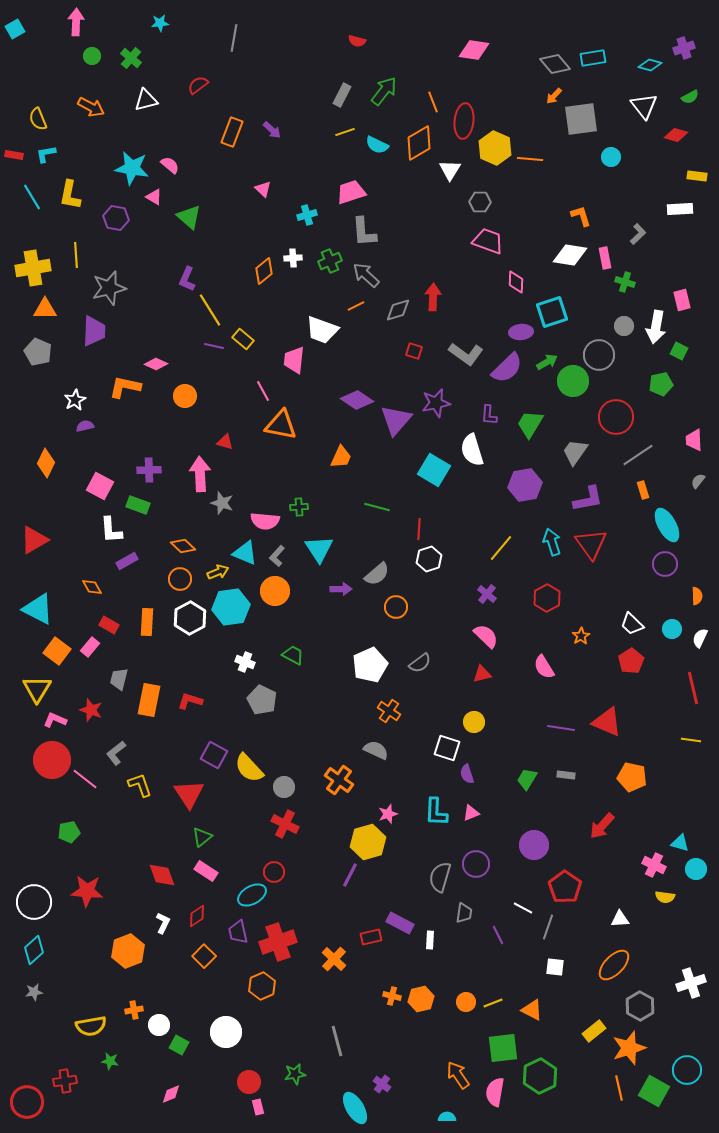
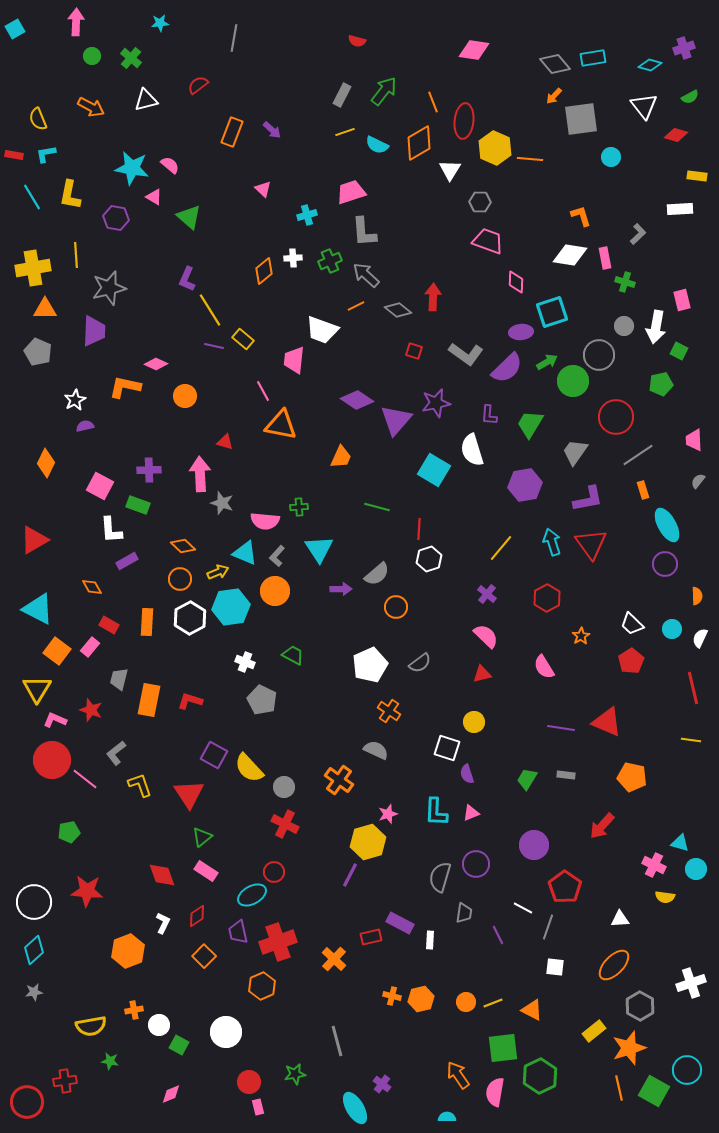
gray diamond at (398, 310): rotated 56 degrees clockwise
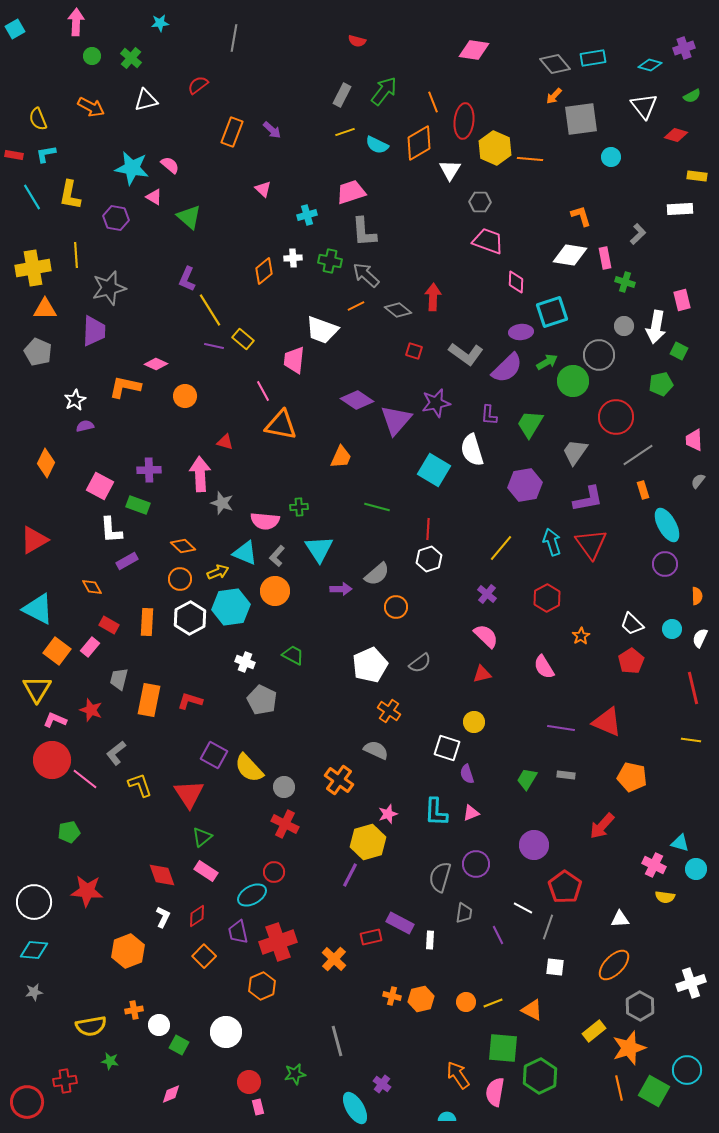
green semicircle at (690, 97): moved 2 px right, 1 px up
green cross at (330, 261): rotated 35 degrees clockwise
red line at (419, 529): moved 9 px right
white L-shape at (163, 923): moved 6 px up
cyan diamond at (34, 950): rotated 48 degrees clockwise
green square at (503, 1048): rotated 12 degrees clockwise
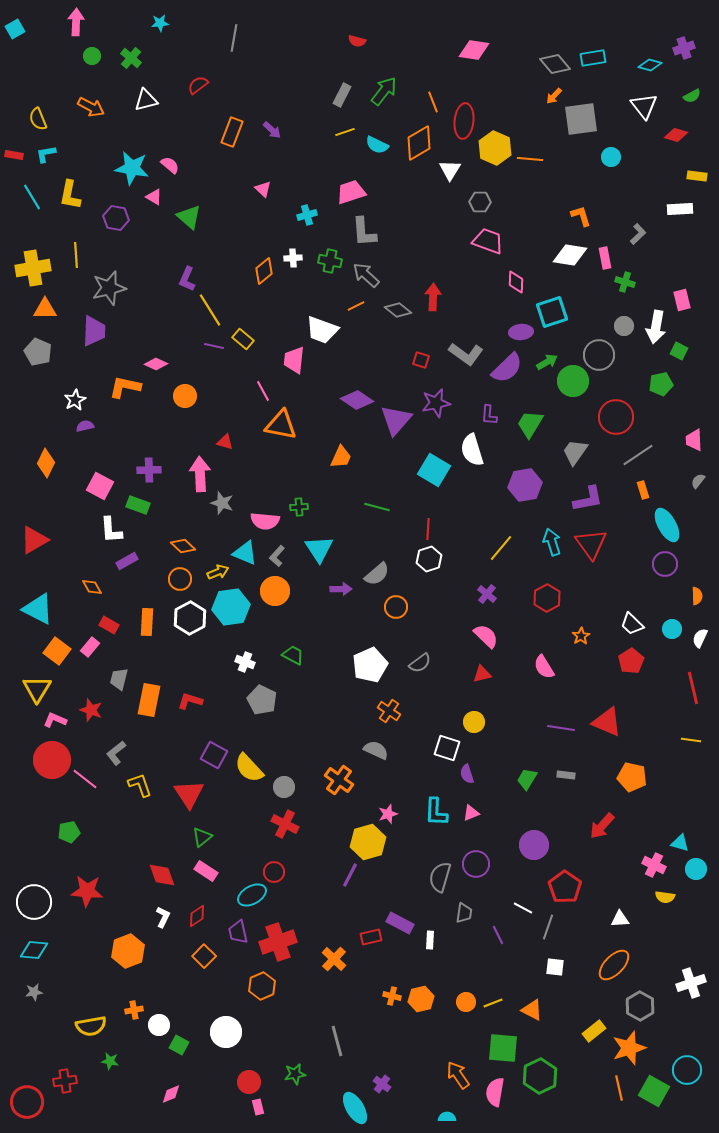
red square at (414, 351): moved 7 px right, 9 px down
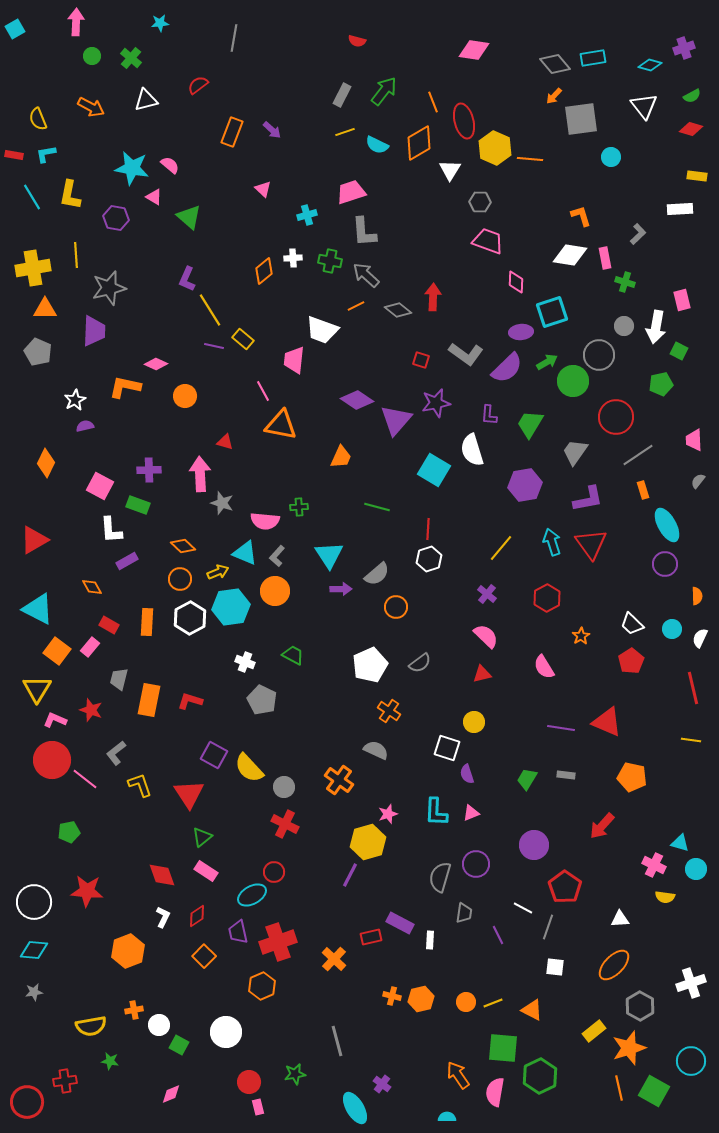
red ellipse at (464, 121): rotated 20 degrees counterclockwise
red diamond at (676, 135): moved 15 px right, 6 px up
cyan triangle at (319, 549): moved 10 px right, 6 px down
cyan circle at (687, 1070): moved 4 px right, 9 px up
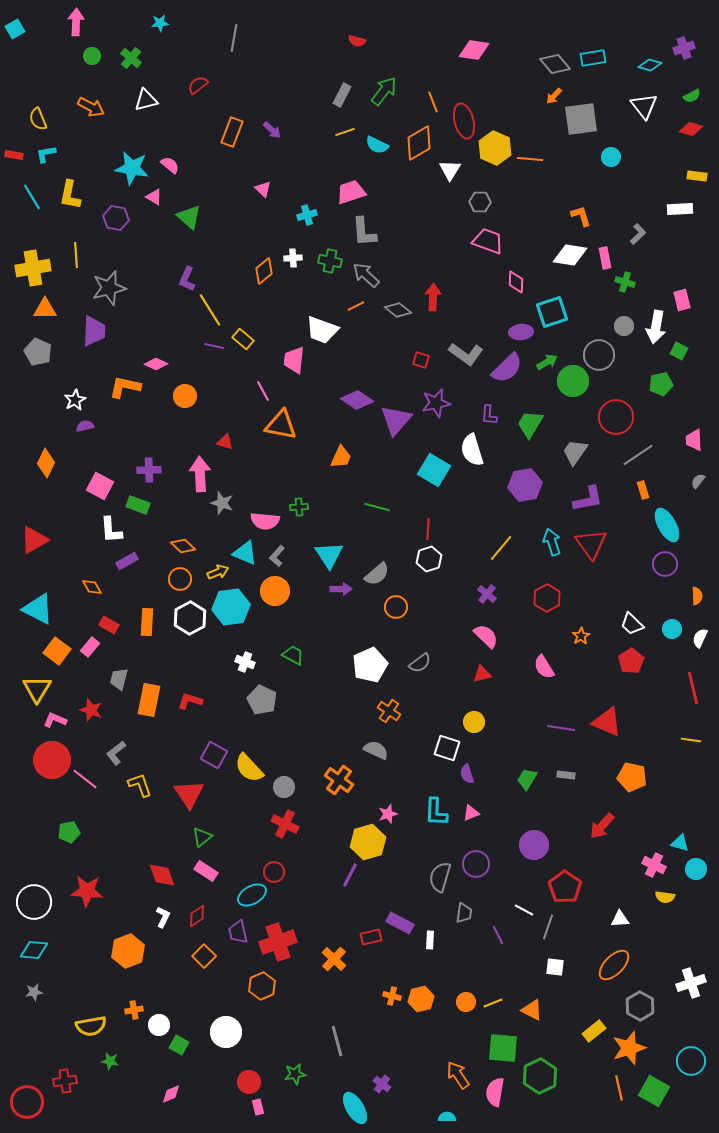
white line at (523, 908): moved 1 px right, 2 px down
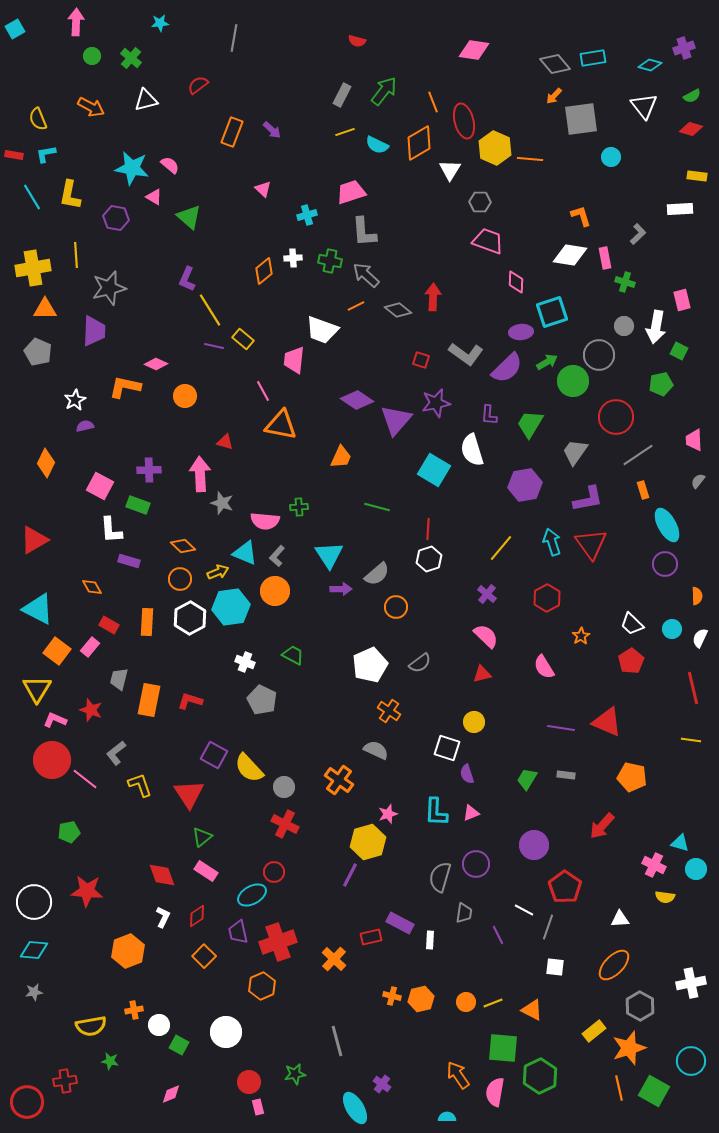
purple rectangle at (127, 561): moved 2 px right; rotated 45 degrees clockwise
white cross at (691, 983): rotated 8 degrees clockwise
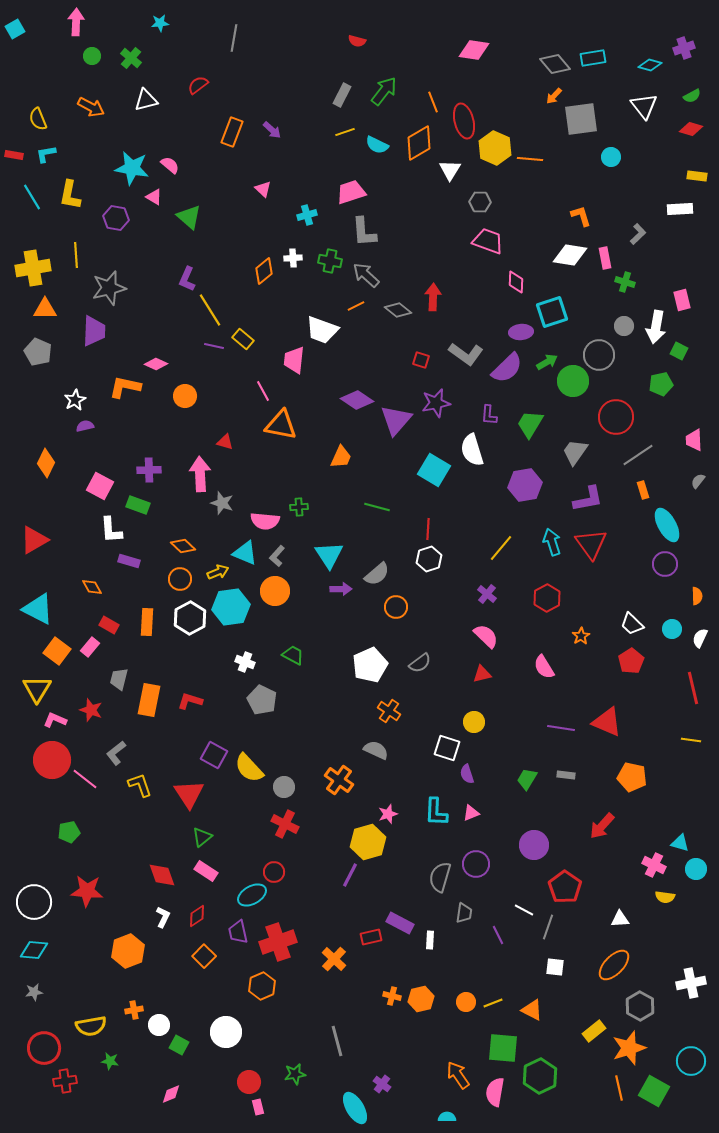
red circle at (27, 1102): moved 17 px right, 54 px up
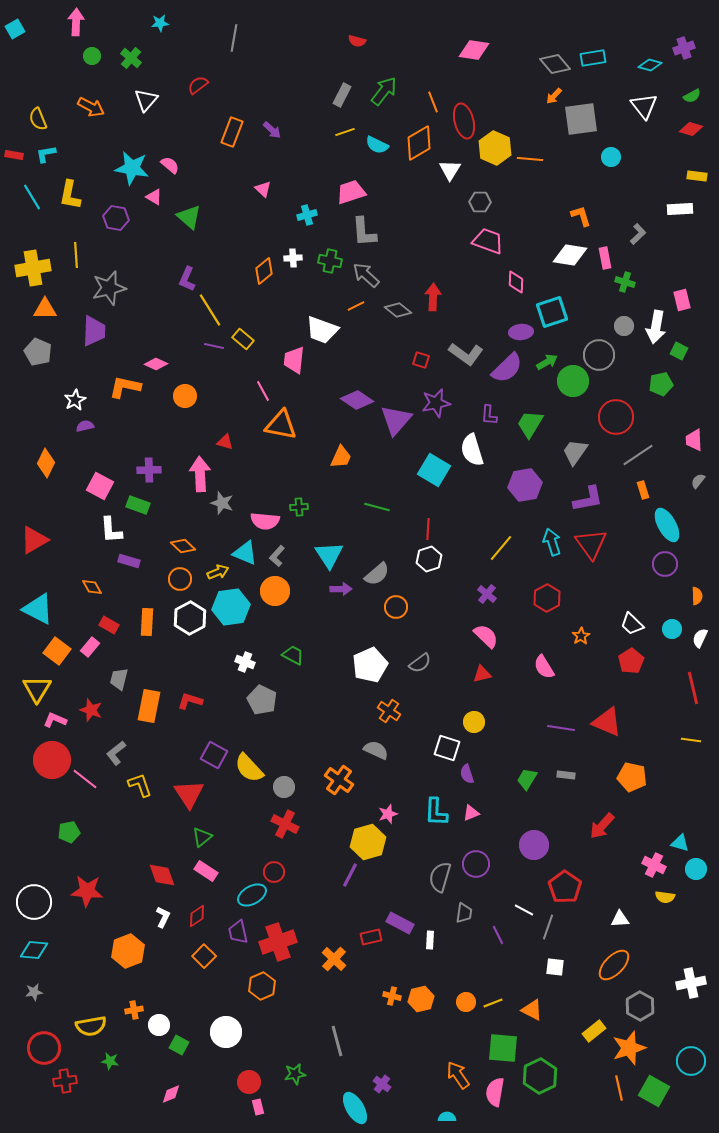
white triangle at (146, 100): rotated 35 degrees counterclockwise
orange rectangle at (149, 700): moved 6 px down
